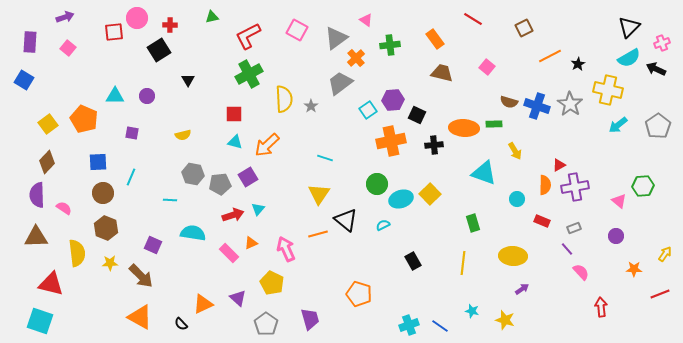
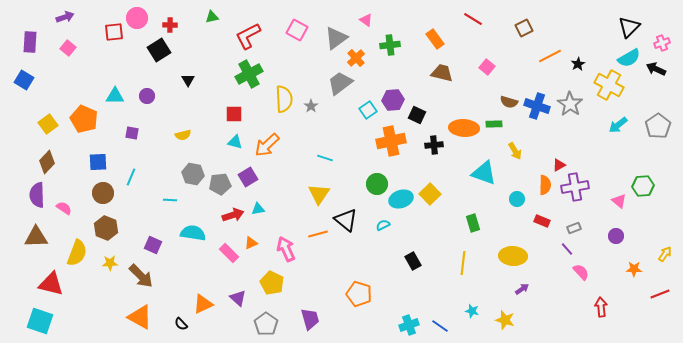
yellow cross at (608, 90): moved 1 px right, 5 px up; rotated 16 degrees clockwise
cyan triangle at (258, 209): rotated 40 degrees clockwise
yellow semicircle at (77, 253): rotated 28 degrees clockwise
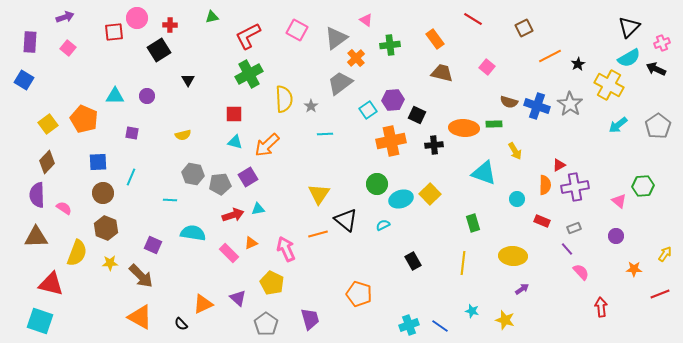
cyan line at (325, 158): moved 24 px up; rotated 21 degrees counterclockwise
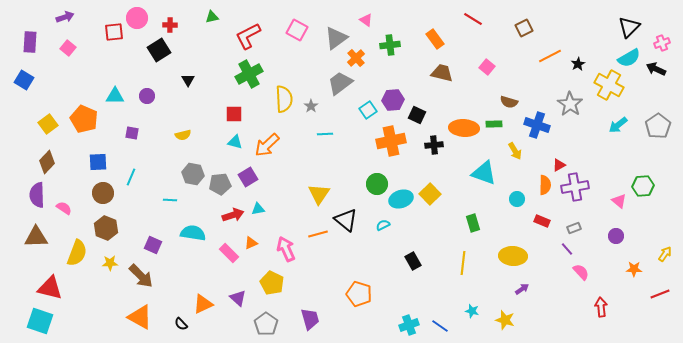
blue cross at (537, 106): moved 19 px down
red triangle at (51, 284): moved 1 px left, 4 px down
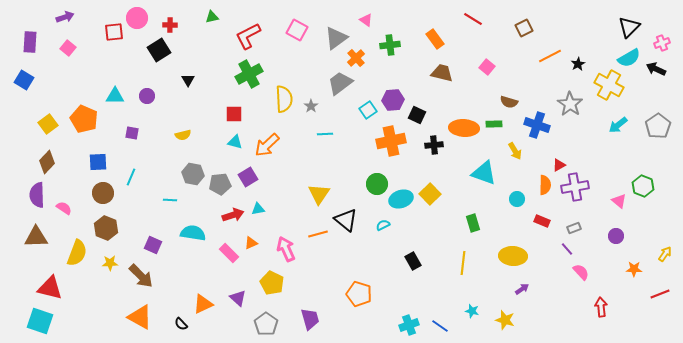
green hexagon at (643, 186): rotated 25 degrees clockwise
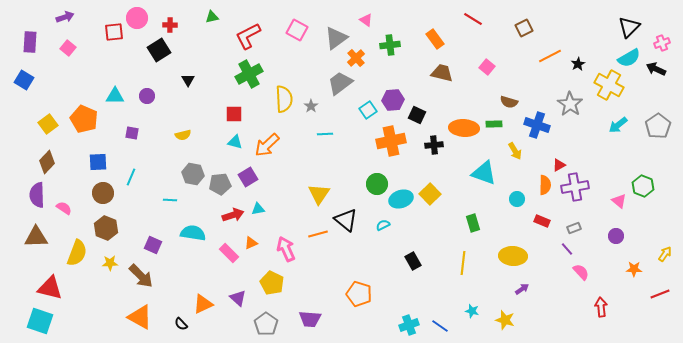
purple trapezoid at (310, 319): rotated 110 degrees clockwise
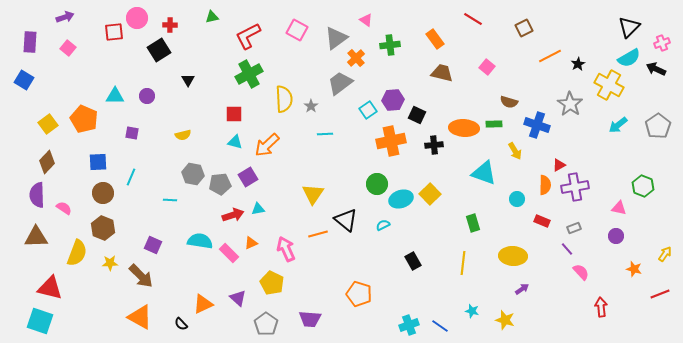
yellow triangle at (319, 194): moved 6 px left
pink triangle at (619, 201): moved 7 px down; rotated 28 degrees counterclockwise
brown hexagon at (106, 228): moved 3 px left
cyan semicircle at (193, 233): moved 7 px right, 8 px down
orange star at (634, 269): rotated 14 degrees clockwise
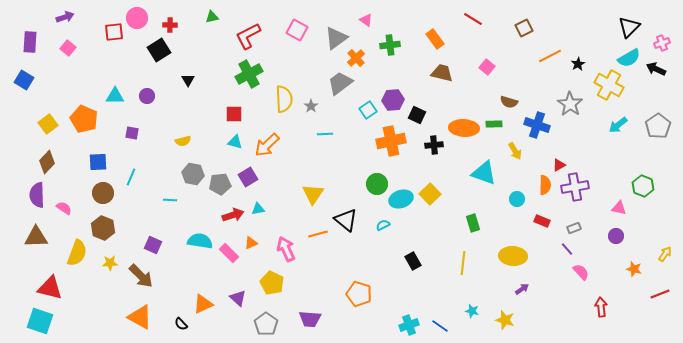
yellow semicircle at (183, 135): moved 6 px down
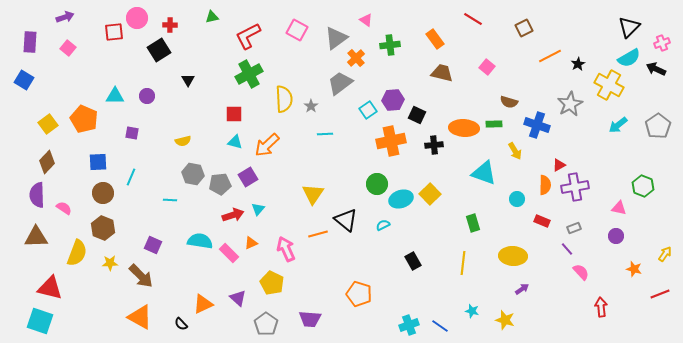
gray star at (570, 104): rotated 10 degrees clockwise
cyan triangle at (258, 209): rotated 40 degrees counterclockwise
